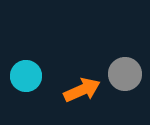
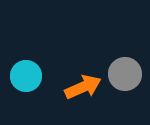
orange arrow: moved 1 px right, 3 px up
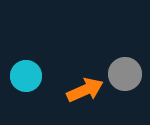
orange arrow: moved 2 px right, 3 px down
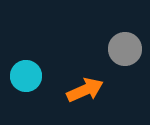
gray circle: moved 25 px up
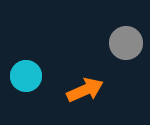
gray circle: moved 1 px right, 6 px up
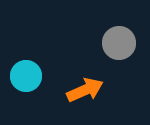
gray circle: moved 7 px left
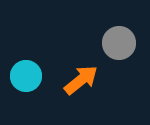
orange arrow: moved 4 px left, 10 px up; rotated 15 degrees counterclockwise
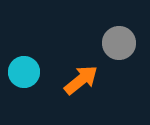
cyan circle: moved 2 px left, 4 px up
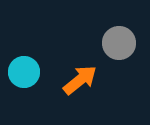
orange arrow: moved 1 px left
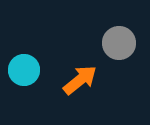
cyan circle: moved 2 px up
